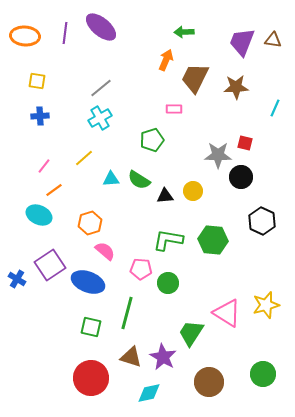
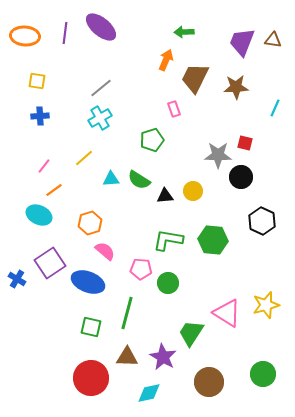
pink rectangle at (174, 109): rotated 70 degrees clockwise
purple square at (50, 265): moved 2 px up
brown triangle at (131, 357): moved 4 px left; rotated 15 degrees counterclockwise
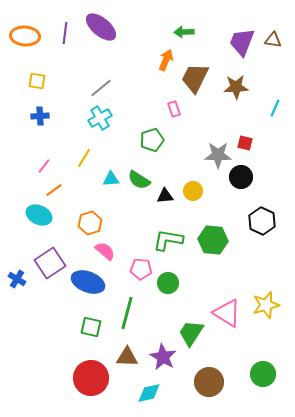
yellow line at (84, 158): rotated 18 degrees counterclockwise
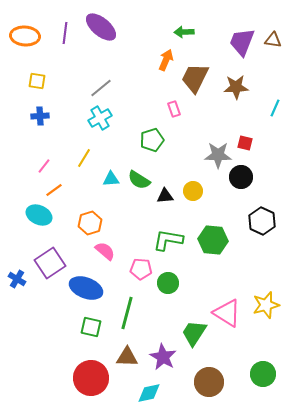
blue ellipse at (88, 282): moved 2 px left, 6 px down
green trapezoid at (191, 333): moved 3 px right
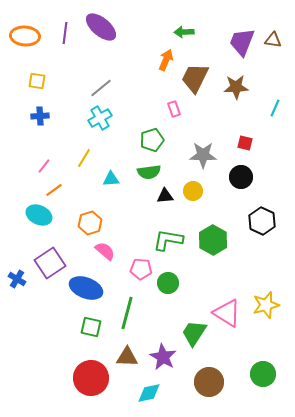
gray star at (218, 155): moved 15 px left
green semicircle at (139, 180): moved 10 px right, 8 px up; rotated 40 degrees counterclockwise
green hexagon at (213, 240): rotated 24 degrees clockwise
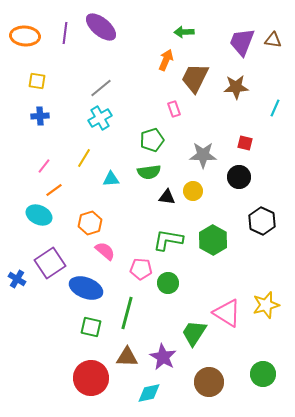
black circle at (241, 177): moved 2 px left
black triangle at (165, 196): moved 2 px right, 1 px down; rotated 12 degrees clockwise
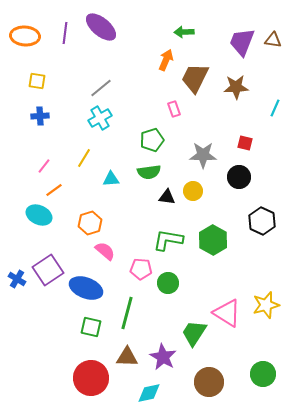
purple square at (50, 263): moved 2 px left, 7 px down
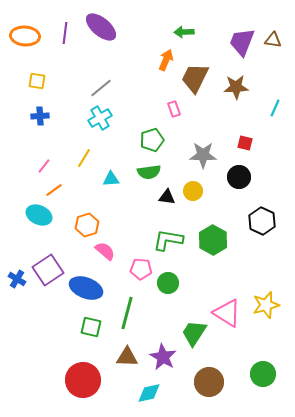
orange hexagon at (90, 223): moved 3 px left, 2 px down
red circle at (91, 378): moved 8 px left, 2 px down
